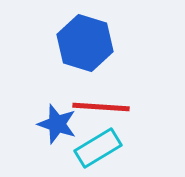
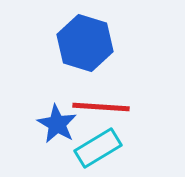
blue star: rotated 12 degrees clockwise
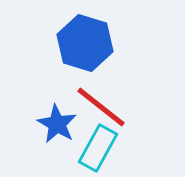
red line: rotated 34 degrees clockwise
cyan rectangle: rotated 30 degrees counterclockwise
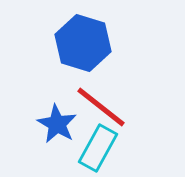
blue hexagon: moved 2 px left
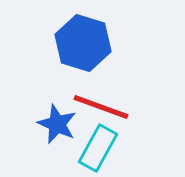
red line: rotated 18 degrees counterclockwise
blue star: rotated 6 degrees counterclockwise
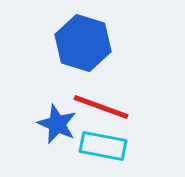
cyan rectangle: moved 5 px right, 2 px up; rotated 72 degrees clockwise
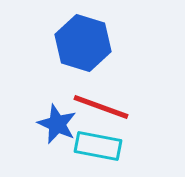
cyan rectangle: moved 5 px left
